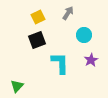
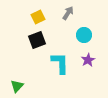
purple star: moved 3 px left
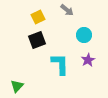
gray arrow: moved 1 px left, 3 px up; rotated 96 degrees clockwise
cyan L-shape: moved 1 px down
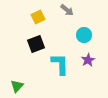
black square: moved 1 px left, 4 px down
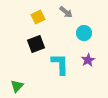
gray arrow: moved 1 px left, 2 px down
cyan circle: moved 2 px up
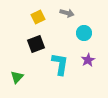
gray arrow: moved 1 px right, 1 px down; rotated 24 degrees counterclockwise
cyan L-shape: rotated 10 degrees clockwise
green triangle: moved 9 px up
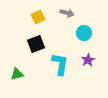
green triangle: moved 3 px up; rotated 32 degrees clockwise
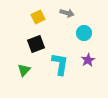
green triangle: moved 7 px right, 4 px up; rotated 32 degrees counterclockwise
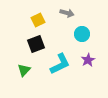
yellow square: moved 3 px down
cyan circle: moved 2 px left, 1 px down
cyan L-shape: rotated 55 degrees clockwise
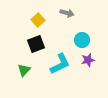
yellow square: rotated 16 degrees counterclockwise
cyan circle: moved 6 px down
purple star: rotated 16 degrees clockwise
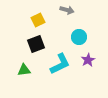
gray arrow: moved 3 px up
yellow square: rotated 16 degrees clockwise
cyan circle: moved 3 px left, 3 px up
purple star: rotated 16 degrees counterclockwise
green triangle: rotated 40 degrees clockwise
